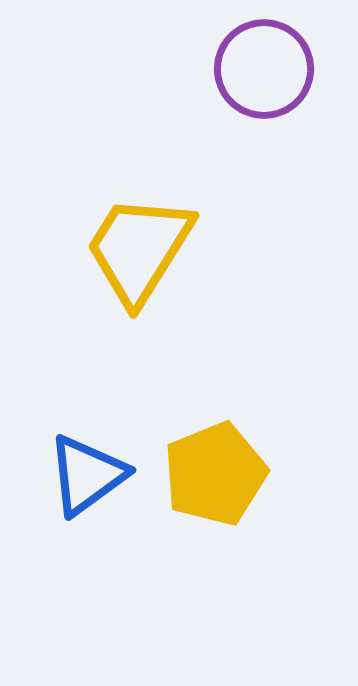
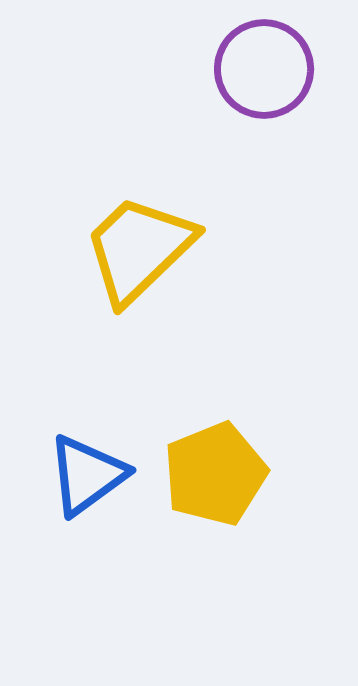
yellow trapezoid: rotated 14 degrees clockwise
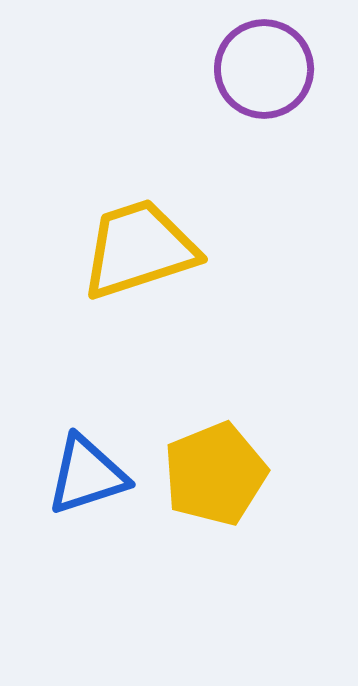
yellow trapezoid: rotated 26 degrees clockwise
blue triangle: rotated 18 degrees clockwise
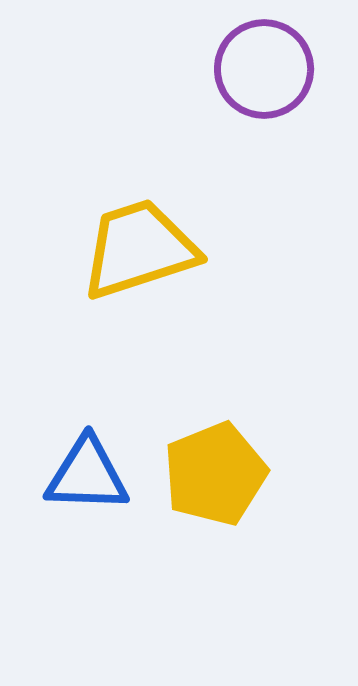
blue triangle: rotated 20 degrees clockwise
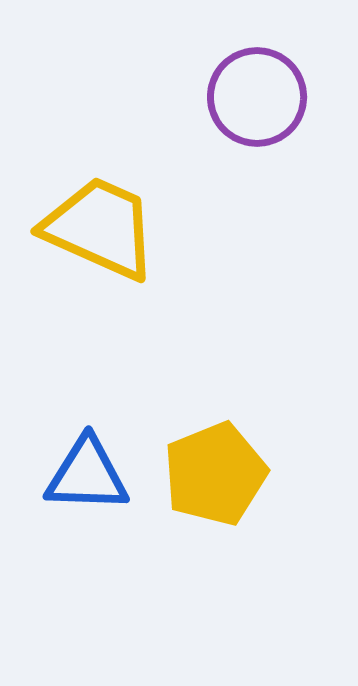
purple circle: moved 7 px left, 28 px down
yellow trapezoid: moved 39 px left, 21 px up; rotated 42 degrees clockwise
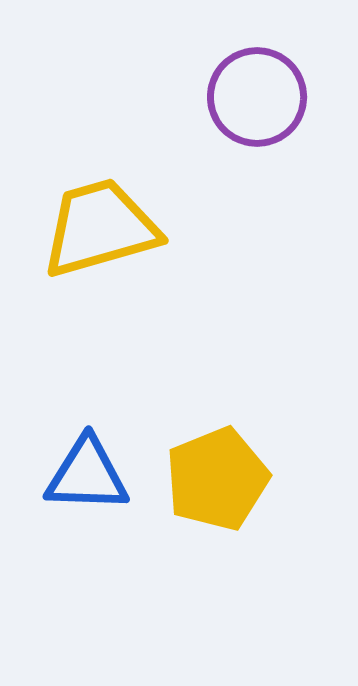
yellow trapezoid: rotated 40 degrees counterclockwise
yellow pentagon: moved 2 px right, 5 px down
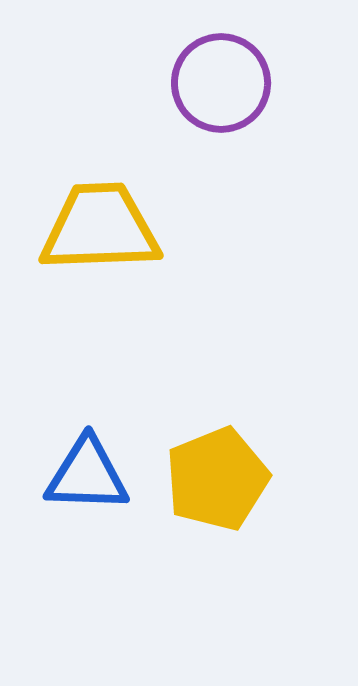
purple circle: moved 36 px left, 14 px up
yellow trapezoid: rotated 14 degrees clockwise
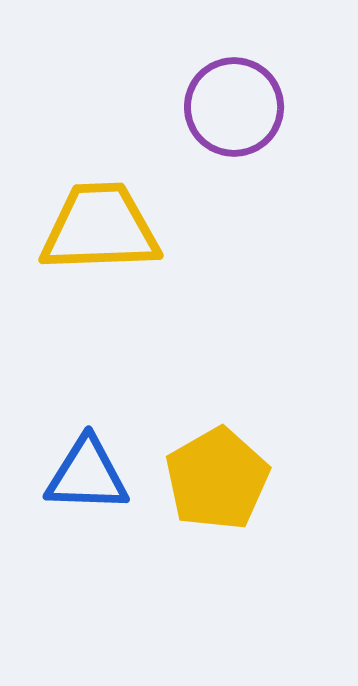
purple circle: moved 13 px right, 24 px down
yellow pentagon: rotated 8 degrees counterclockwise
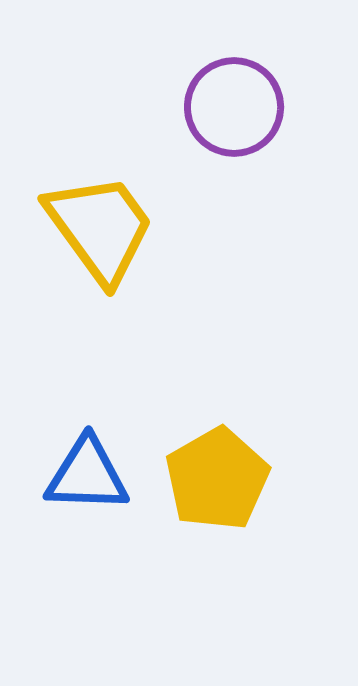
yellow trapezoid: rotated 56 degrees clockwise
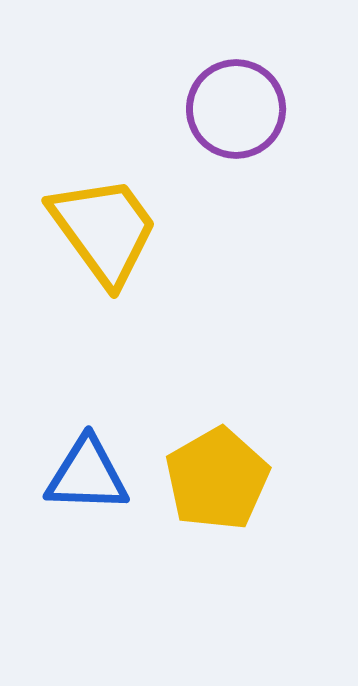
purple circle: moved 2 px right, 2 px down
yellow trapezoid: moved 4 px right, 2 px down
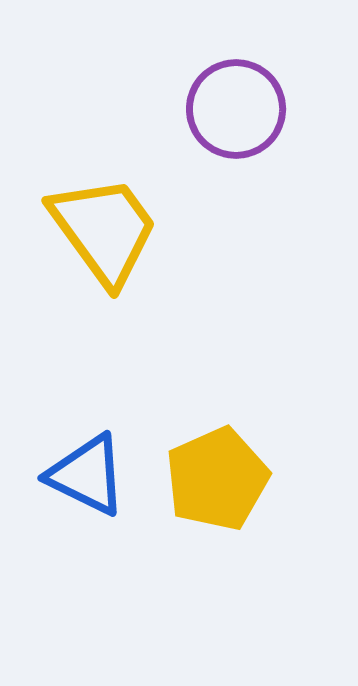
blue triangle: rotated 24 degrees clockwise
yellow pentagon: rotated 6 degrees clockwise
